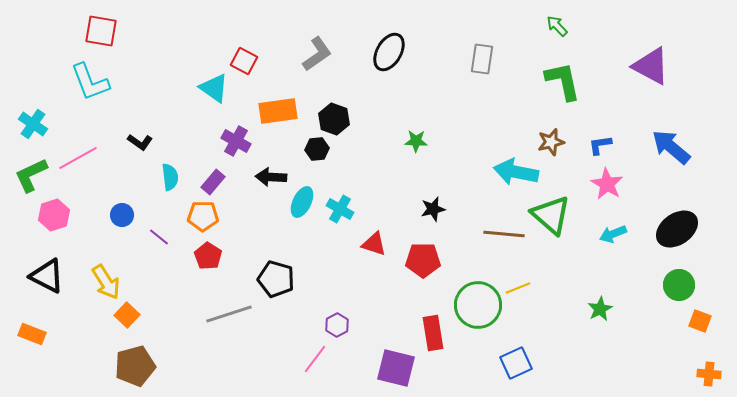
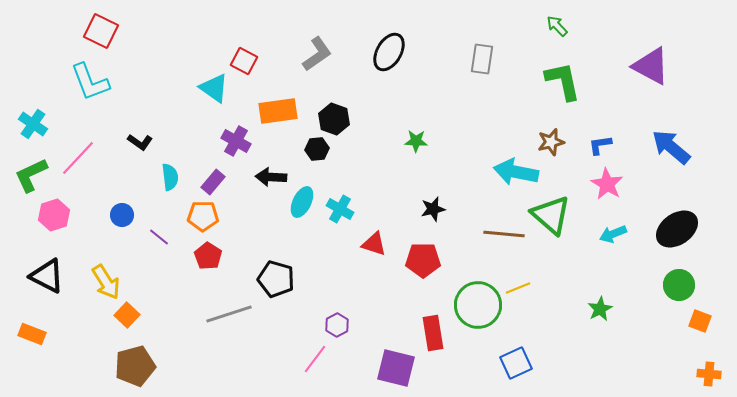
red square at (101, 31): rotated 16 degrees clockwise
pink line at (78, 158): rotated 18 degrees counterclockwise
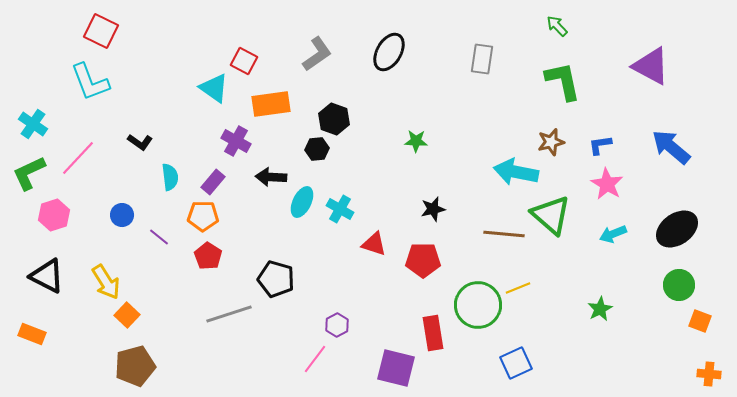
orange rectangle at (278, 111): moved 7 px left, 7 px up
green L-shape at (31, 175): moved 2 px left, 2 px up
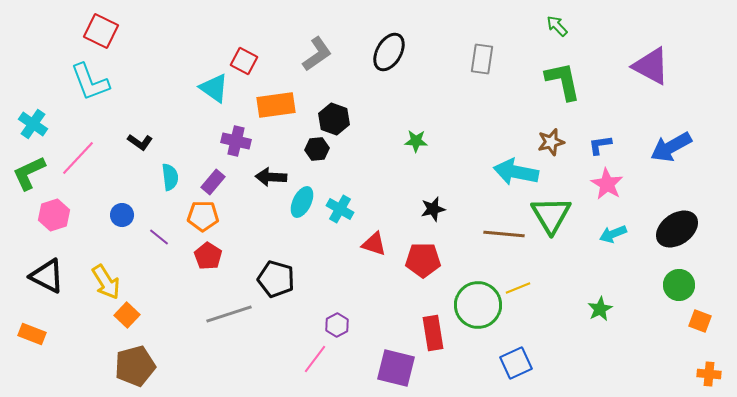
orange rectangle at (271, 104): moved 5 px right, 1 px down
purple cross at (236, 141): rotated 16 degrees counterclockwise
blue arrow at (671, 147): rotated 69 degrees counterclockwise
green triangle at (551, 215): rotated 18 degrees clockwise
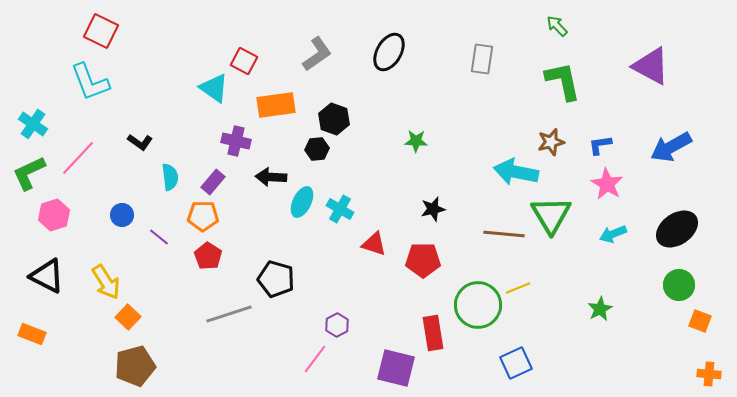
orange square at (127, 315): moved 1 px right, 2 px down
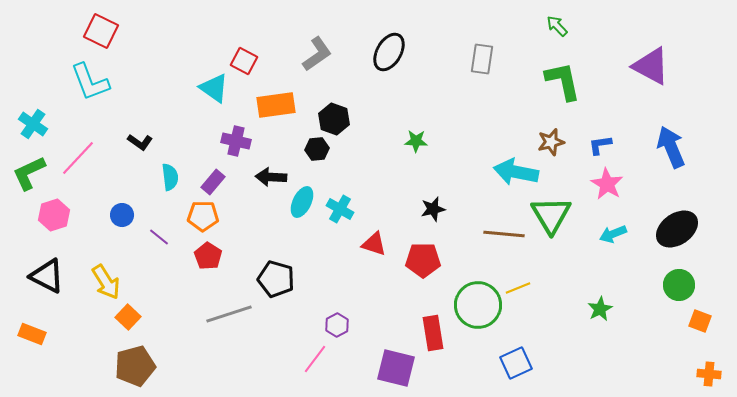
blue arrow at (671, 147): rotated 96 degrees clockwise
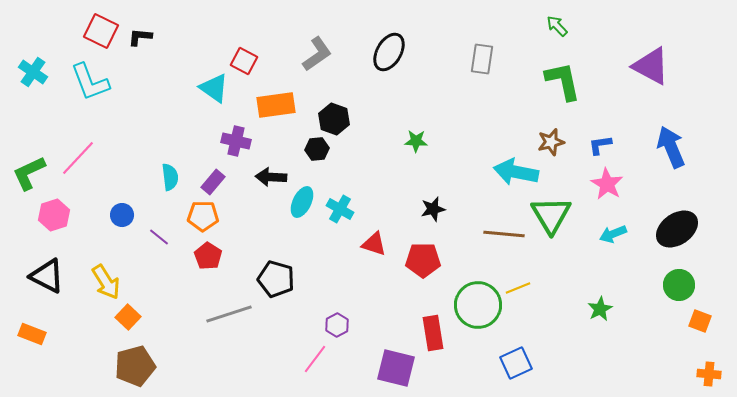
cyan cross at (33, 124): moved 52 px up
black L-shape at (140, 142): moved 105 px up; rotated 150 degrees clockwise
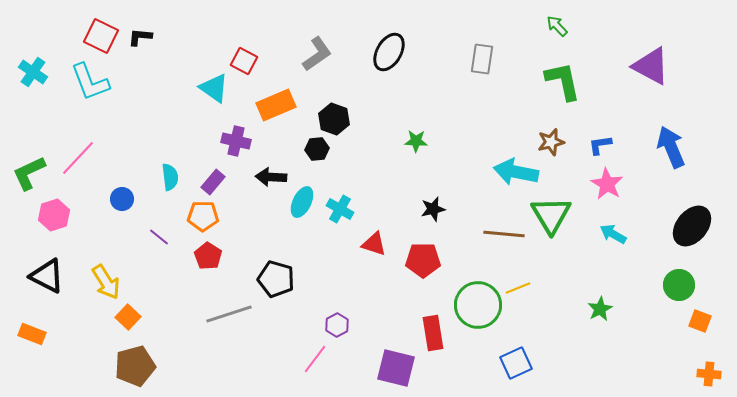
red square at (101, 31): moved 5 px down
orange rectangle at (276, 105): rotated 15 degrees counterclockwise
blue circle at (122, 215): moved 16 px up
black ellipse at (677, 229): moved 15 px right, 3 px up; rotated 15 degrees counterclockwise
cyan arrow at (613, 234): rotated 52 degrees clockwise
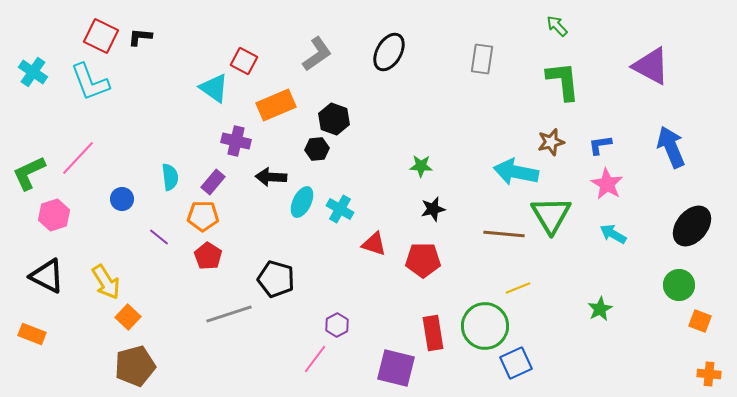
green L-shape at (563, 81): rotated 6 degrees clockwise
green star at (416, 141): moved 5 px right, 25 px down
green circle at (478, 305): moved 7 px right, 21 px down
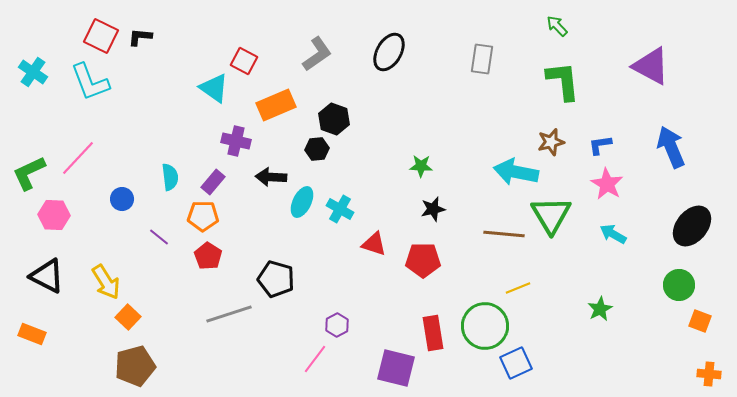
pink hexagon at (54, 215): rotated 20 degrees clockwise
